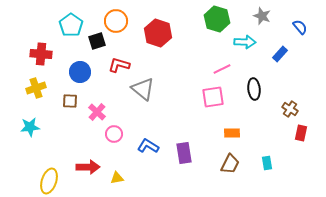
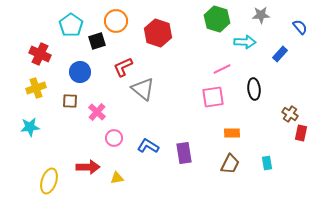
gray star: moved 1 px left, 1 px up; rotated 24 degrees counterclockwise
red cross: moved 1 px left; rotated 20 degrees clockwise
red L-shape: moved 4 px right, 2 px down; rotated 40 degrees counterclockwise
brown cross: moved 5 px down
pink circle: moved 4 px down
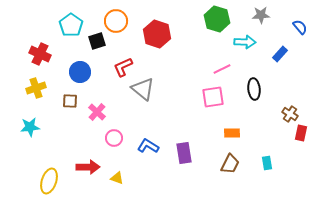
red hexagon: moved 1 px left, 1 px down
yellow triangle: rotated 32 degrees clockwise
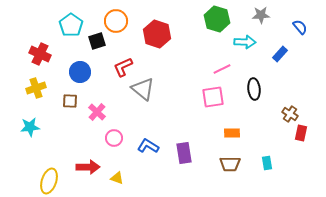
brown trapezoid: rotated 65 degrees clockwise
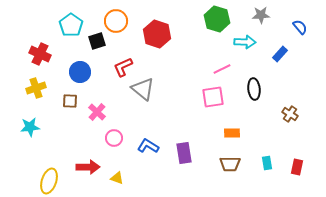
red rectangle: moved 4 px left, 34 px down
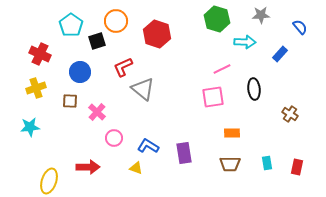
yellow triangle: moved 19 px right, 10 px up
